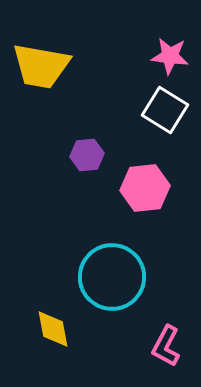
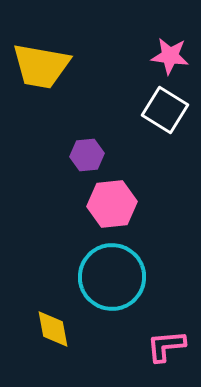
pink hexagon: moved 33 px left, 16 px down
pink L-shape: rotated 57 degrees clockwise
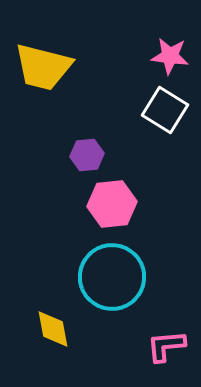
yellow trapezoid: moved 2 px right, 1 px down; rotated 4 degrees clockwise
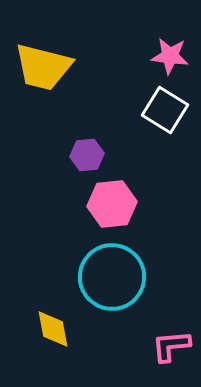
pink L-shape: moved 5 px right
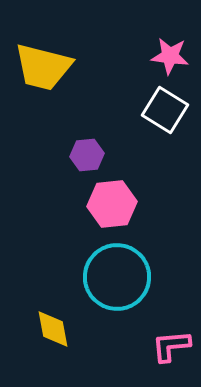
cyan circle: moved 5 px right
